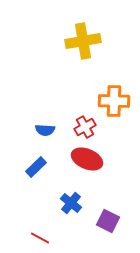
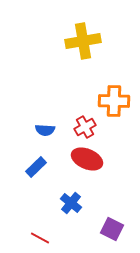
purple square: moved 4 px right, 8 px down
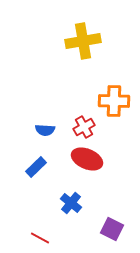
red cross: moved 1 px left
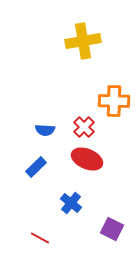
red cross: rotated 15 degrees counterclockwise
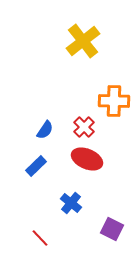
yellow cross: rotated 28 degrees counterclockwise
blue semicircle: rotated 60 degrees counterclockwise
blue rectangle: moved 1 px up
red line: rotated 18 degrees clockwise
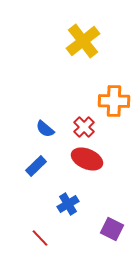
blue semicircle: moved 1 px up; rotated 96 degrees clockwise
blue cross: moved 3 px left, 1 px down; rotated 20 degrees clockwise
